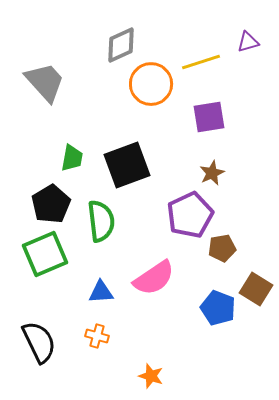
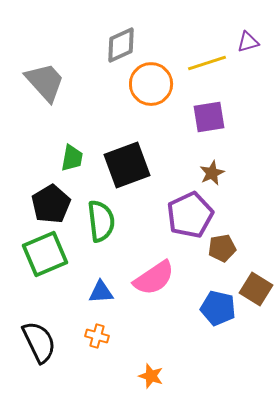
yellow line: moved 6 px right, 1 px down
blue pentagon: rotated 8 degrees counterclockwise
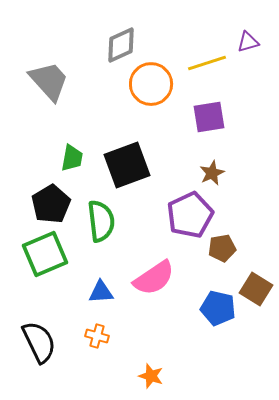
gray trapezoid: moved 4 px right, 1 px up
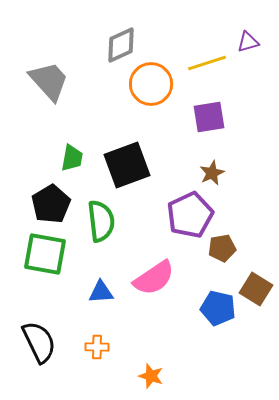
green square: rotated 33 degrees clockwise
orange cross: moved 11 px down; rotated 15 degrees counterclockwise
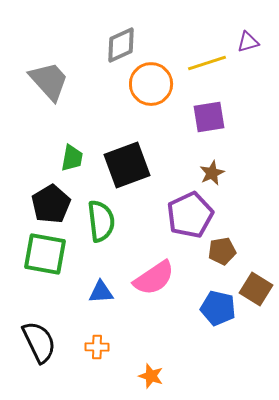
brown pentagon: moved 3 px down
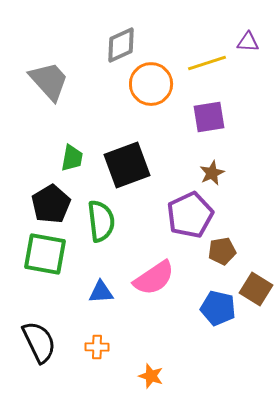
purple triangle: rotated 20 degrees clockwise
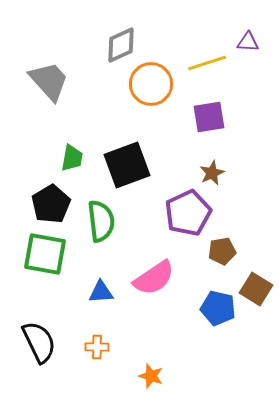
purple pentagon: moved 2 px left, 2 px up
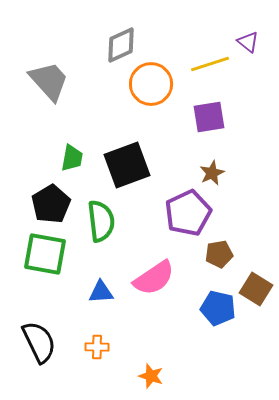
purple triangle: rotated 35 degrees clockwise
yellow line: moved 3 px right, 1 px down
brown pentagon: moved 3 px left, 3 px down
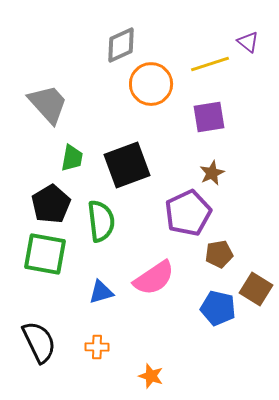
gray trapezoid: moved 1 px left, 23 px down
blue triangle: rotated 12 degrees counterclockwise
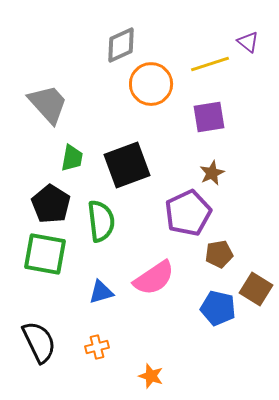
black pentagon: rotated 9 degrees counterclockwise
orange cross: rotated 15 degrees counterclockwise
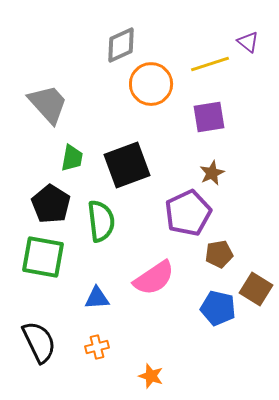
green square: moved 2 px left, 3 px down
blue triangle: moved 4 px left, 6 px down; rotated 12 degrees clockwise
